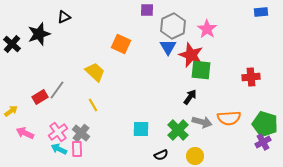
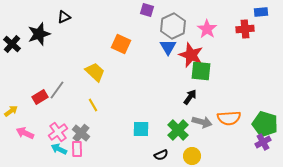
purple square: rotated 16 degrees clockwise
green square: moved 1 px down
red cross: moved 6 px left, 48 px up
yellow circle: moved 3 px left
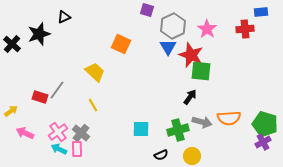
red rectangle: rotated 49 degrees clockwise
green cross: rotated 30 degrees clockwise
